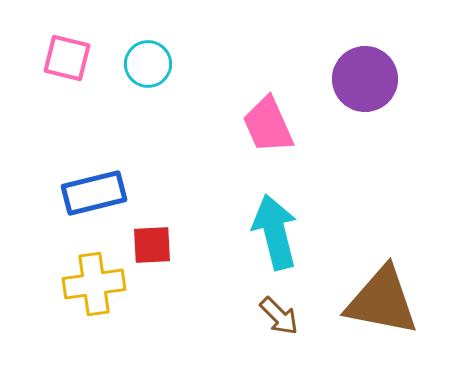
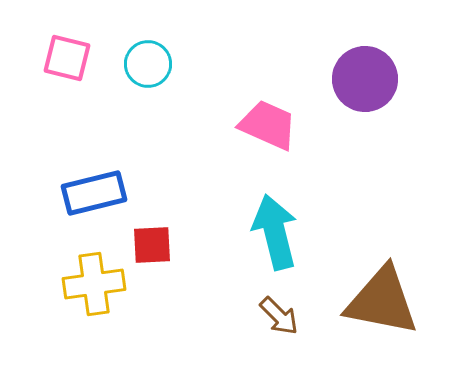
pink trapezoid: rotated 138 degrees clockwise
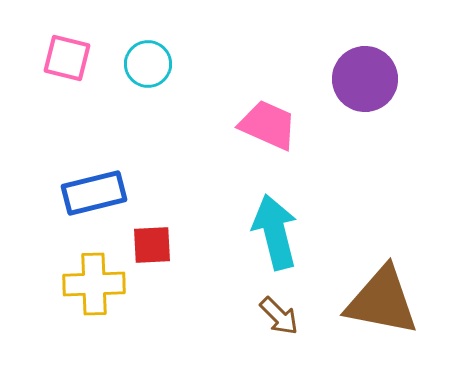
yellow cross: rotated 6 degrees clockwise
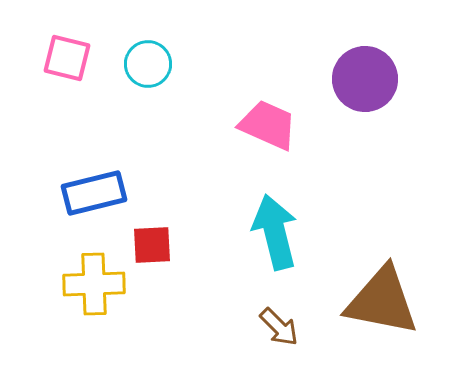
brown arrow: moved 11 px down
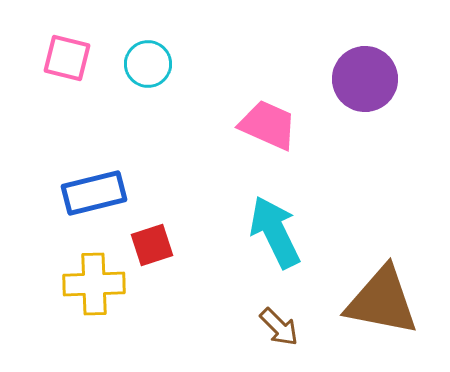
cyan arrow: rotated 12 degrees counterclockwise
red square: rotated 15 degrees counterclockwise
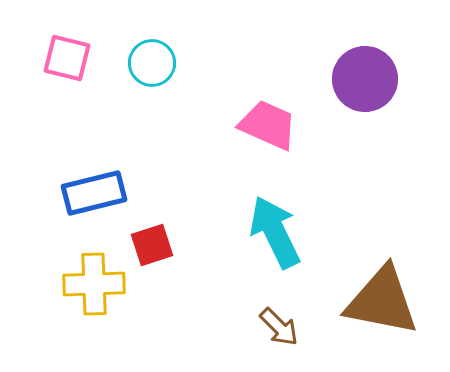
cyan circle: moved 4 px right, 1 px up
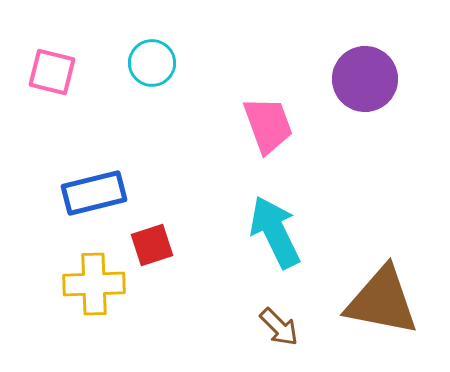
pink square: moved 15 px left, 14 px down
pink trapezoid: rotated 46 degrees clockwise
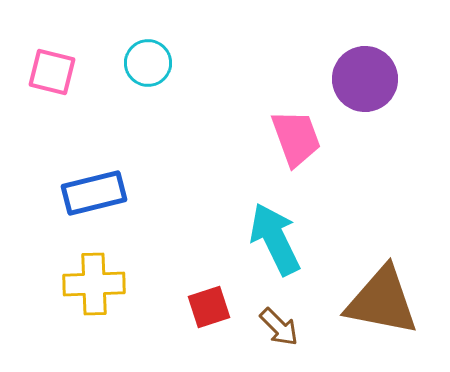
cyan circle: moved 4 px left
pink trapezoid: moved 28 px right, 13 px down
cyan arrow: moved 7 px down
red square: moved 57 px right, 62 px down
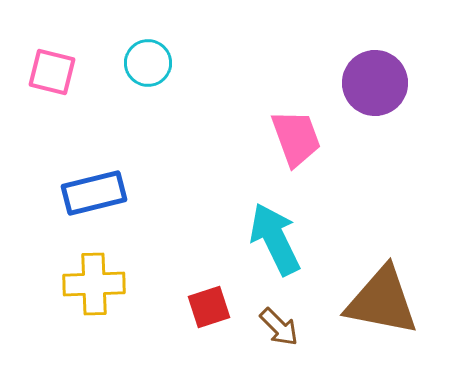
purple circle: moved 10 px right, 4 px down
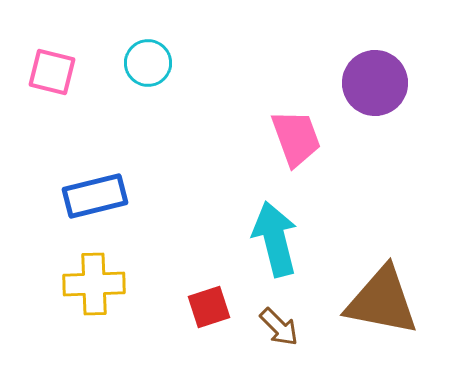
blue rectangle: moved 1 px right, 3 px down
cyan arrow: rotated 12 degrees clockwise
